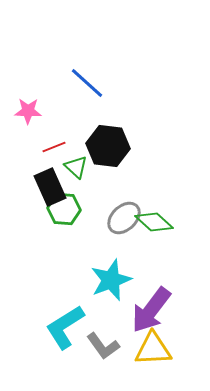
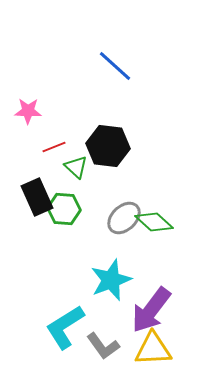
blue line: moved 28 px right, 17 px up
black rectangle: moved 13 px left, 10 px down
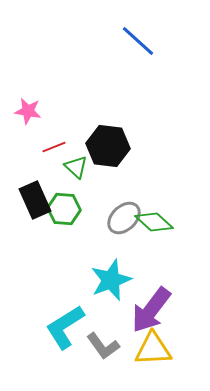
blue line: moved 23 px right, 25 px up
pink star: rotated 8 degrees clockwise
black rectangle: moved 2 px left, 3 px down
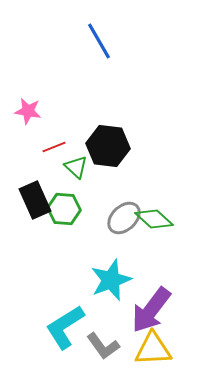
blue line: moved 39 px left; rotated 18 degrees clockwise
green diamond: moved 3 px up
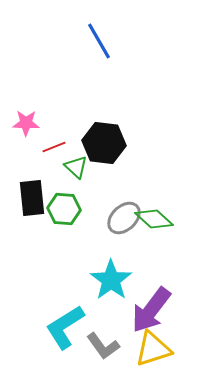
pink star: moved 2 px left, 12 px down; rotated 8 degrees counterclockwise
black hexagon: moved 4 px left, 3 px up
black rectangle: moved 3 px left, 2 px up; rotated 18 degrees clockwise
cyan star: rotated 15 degrees counterclockwise
yellow triangle: rotated 15 degrees counterclockwise
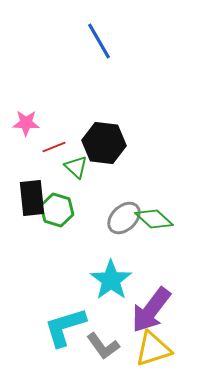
green hexagon: moved 7 px left, 1 px down; rotated 12 degrees clockwise
cyan L-shape: rotated 15 degrees clockwise
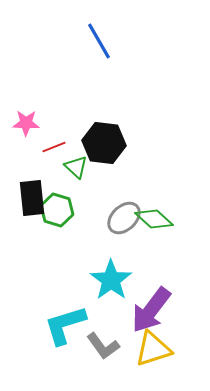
cyan L-shape: moved 2 px up
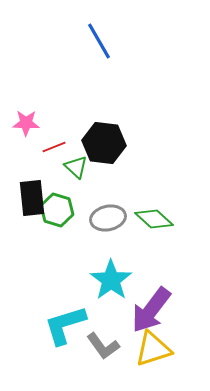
gray ellipse: moved 16 px left; rotated 32 degrees clockwise
